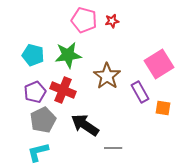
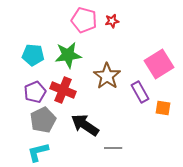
cyan pentagon: rotated 10 degrees counterclockwise
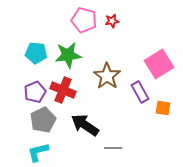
cyan pentagon: moved 3 px right, 2 px up
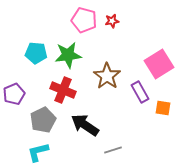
purple pentagon: moved 21 px left, 2 px down
gray line: moved 2 px down; rotated 18 degrees counterclockwise
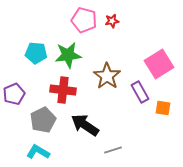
red cross: rotated 15 degrees counterclockwise
cyan L-shape: rotated 45 degrees clockwise
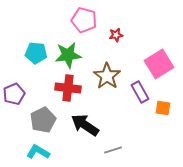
red star: moved 4 px right, 14 px down
red cross: moved 5 px right, 2 px up
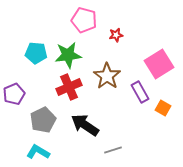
red cross: moved 1 px right, 1 px up; rotated 30 degrees counterclockwise
orange square: rotated 21 degrees clockwise
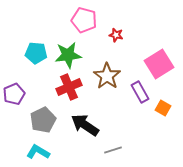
red star: rotated 24 degrees clockwise
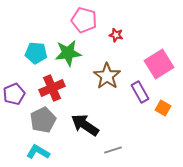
green star: moved 2 px up
red cross: moved 17 px left, 1 px down
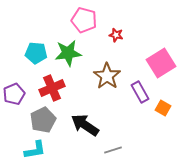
pink square: moved 2 px right, 1 px up
cyan L-shape: moved 3 px left, 2 px up; rotated 140 degrees clockwise
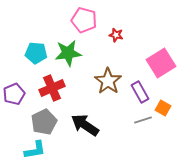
brown star: moved 1 px right, 5 px down
gray pentagon: moved 1 px right, 2 px down
gray line: moved 30 px right, 30 px up
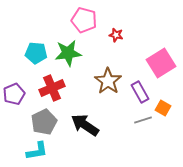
cyan L-shape: moved 2 px right, 1 px down
